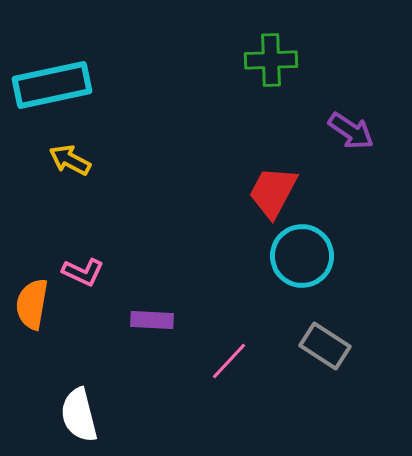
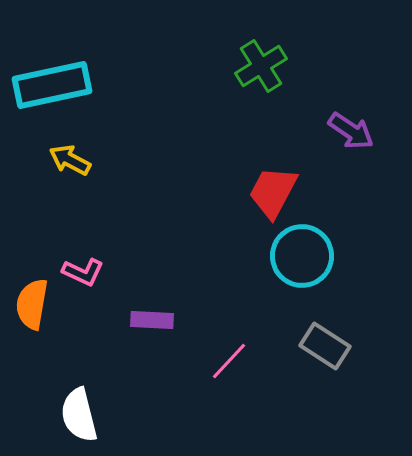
green cross: moved 10 px left, 6 px down; rotated 30 degrees counterclockwise
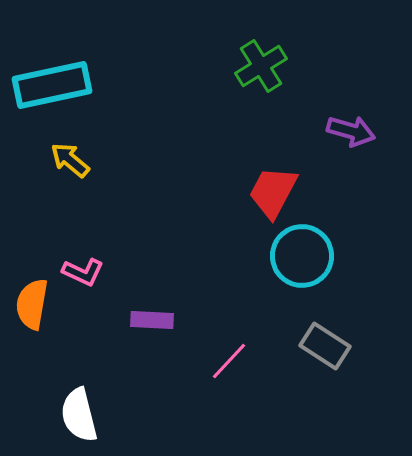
purple arrow: rotated 18 degrees counterclockwise
yellow arrow: rotated 12 degrees clockwise
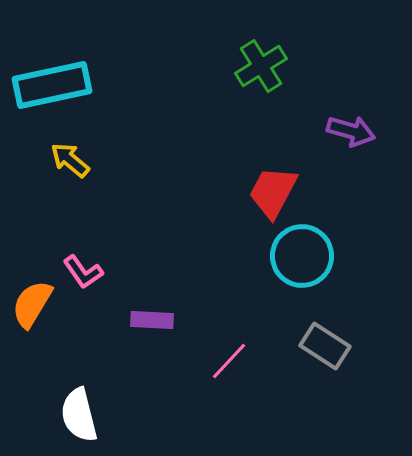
pink L-shape: rotated 30 degrees clockwise
orange semicircle: rotated 21 degrees clockwise
